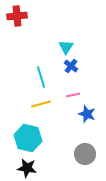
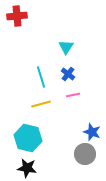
blue cross: moved 3 px left, 8 px down
blue star: moved 5 px right, 18 px down
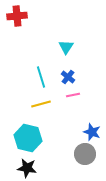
blue cross: moved 3 px down
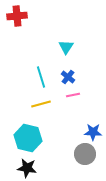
blue star: moved 1 px right; rotated 18 degrees counterclockwise
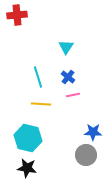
red cross: moved 1 px up
cyan line: moved 3 px left
yellow line: rotated 18 degrees clockwise
gray circle: moved 1 px right, 1 px down
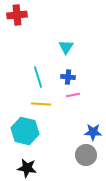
blue cross: rotated 32 degrees counterclockwise
cyan hexagon: moved 3 px left, 7 px up
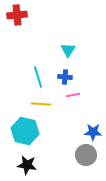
cyan triangle: moved 2 px right, 3 px down
blue cross: moved 3 px left
black star: moved 3 px up
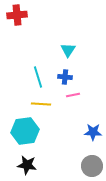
cyan hexagon: rotated 20 degrees counterclockwise
gray circle: moved 6 px right, 11 px down
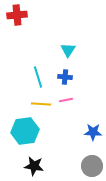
pink line: moved 7 px left, 5 px down
black star: moved 7 px right, 1 px down
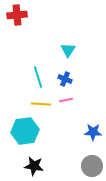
blue cross: moved 2 px down; rotated 16 degrees clockwise
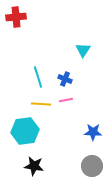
red cross: moved 1 px left, 2 px down
cyan triangle: moved 15 px right
